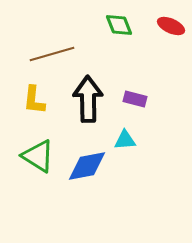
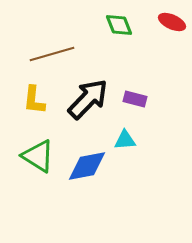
red ellipse: moved 1 px right, 4 px up
black arrow: rotated 45 degrees clockwise
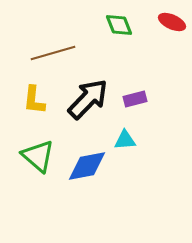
brown line: moved 1 px right, 1 px up
purple rectangle: rotated 30 degrees counterclockwise
green triangle: rotated 9 degrees clockwise
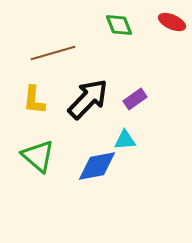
purple rectangle: rotated 20 degrees counterclockwise
blue diamond: moved 10 px right
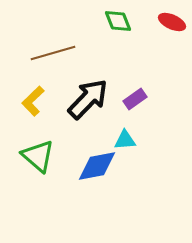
green diamond: moved 1 px left, 4 px up
yellow L-shape: moved 1 px left, 1 px down; rotated 40 degrees clockwise
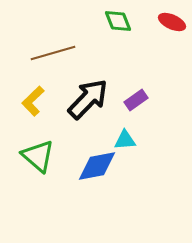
purple rectangle: moved 1 px right, 1 px down
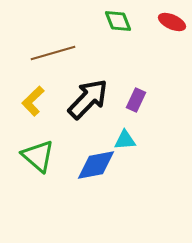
purple rectangle: rotated 30 degrees counterclockwise
blue diamond: moved 1 px left, 1 px up
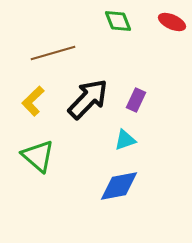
cyan triangle: rotated 15 degrees counterclockwise
blue diamond: moved 23 px right, 21 px down
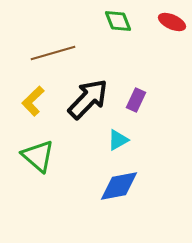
cyan triangle: moved 7 px left; rotated 10 degrees counterclockwise
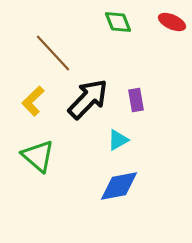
green diamond: moved 1 px down
brown line: rotated 63 degrees clockwise
purple rectangle: rotated 35 degrees counterclockwise
